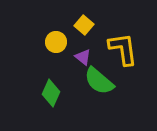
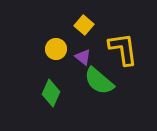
yellow circle: moved 7 px down
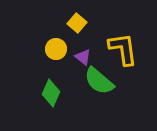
yellow square: moved 7 px left, 2 px up
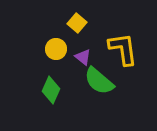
green diamond: moved 3 px up
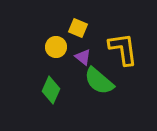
yellow square: moved 1 px right, 5 px down; rotated 18 degrees counterclockwise
yellow circle: moved 2 px up
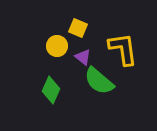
yellow circle: moved 1 px right, 1 px up
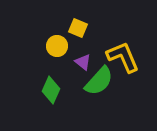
yellow L-shape: moved 8 px down; rotated 15 degrees counterclockwise
purple triangle: moved 5 px down
green semicircle: rotated 88 degrees counterclockwise
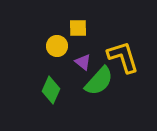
yellow square: rotated 24 degrees counterclockwise
yellow L-shape: rotated 6 degrees clockwise
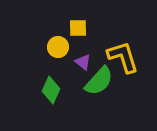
yellow circle: moved 1 px right, 1 px down
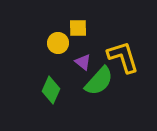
yellow circle: moved 4 px up
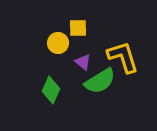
green semicircle: moved 1 px right; rotated 16 degrees clockwise
